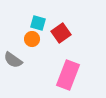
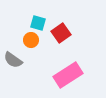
orange circle: moved 1 px left, 1 px down
pink rectangle: rotated 36 degrees clockwise
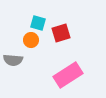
red square: rotated 18 degrees clockwise
gray semicircle: rotated 30 degrees counterclockwise
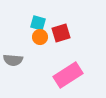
orange circle: moved 9 px right, 3 px up
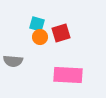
cyan square: moved 1 px left, 1 px down
gray semicircle: moved 1 px down
pink rectangle: rotated 36 degrees clockwise
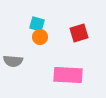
red square: moved 18 px right
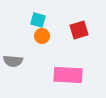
cyan square: moved 1 px right, 4 px up
red square: moved 3 px up
orange circle: moved 2 px right, 1 px up
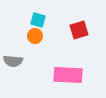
orange circle: moved 7 px left
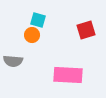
red square: moved 7 px right
orange circle: moved 3 px left, 1 px up
